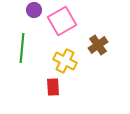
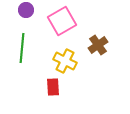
purple circle: moved 8 px left
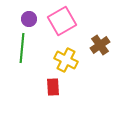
purple circle: moved 3 px right, 9 px down
brown cross: moved 2 px right
yellow cross: moved 1 px right, 1 px up
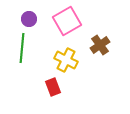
pink square: moved 5 px right
red rectangle: rotated 18 degrees counterclockwise
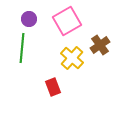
yellow cross: moved 6 px right, 2 px up; rotated 15 degrees clockwise
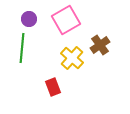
pink square: moved 1 px left, 1 px up
